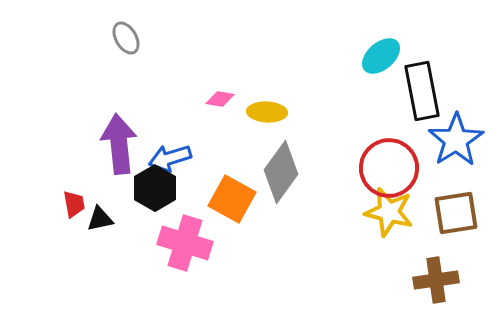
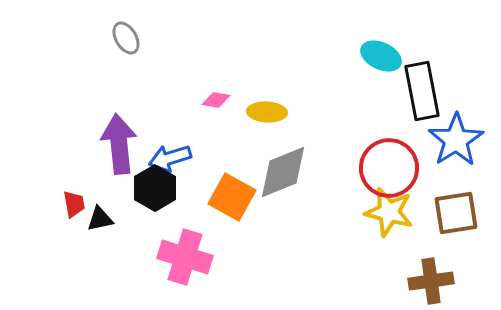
cyan ellipse: rotated 66 degrees clockwise
pink diamond: moved 4 px left, 1 px down
gray diamond: moved 2 px right; rotated 32 degrees clockwise
orange square: moved 2 px up
pink cross: moved 14 px down
brown cross: moved 5 px left, 1 px down
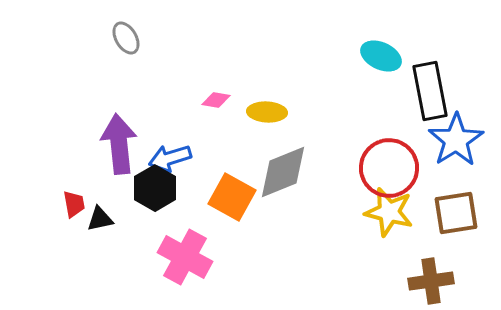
black rectangle: moved 8 px right
pink cross: rotated 12 degrees clockwise
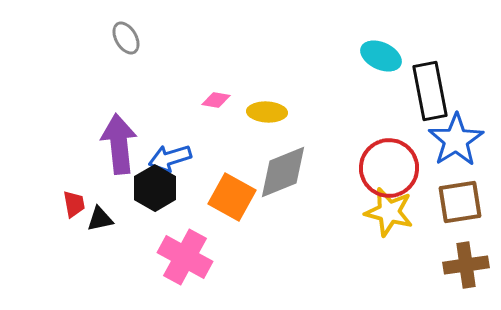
brown square: moved 4 px right, 11 px up
brown cross: moved 35 px right, 16 px up
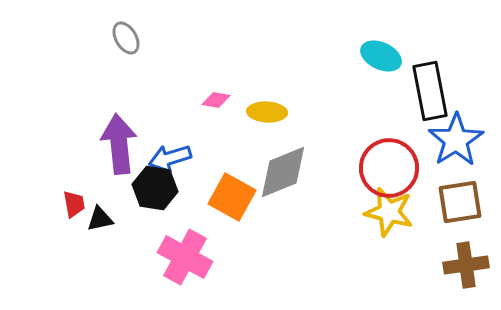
black hexagon: rotated 21 degrees counterclockwise
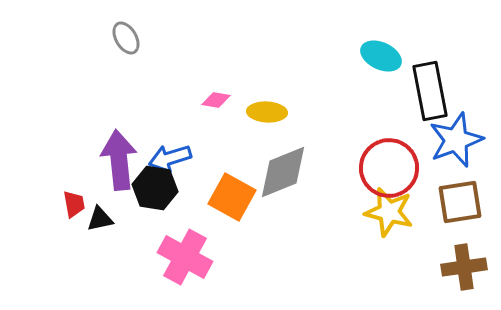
blue star: rotated 12 degrees clockwise
purple arrow: moved 16 px down
brown cross: moved 2 px left, 2 px down
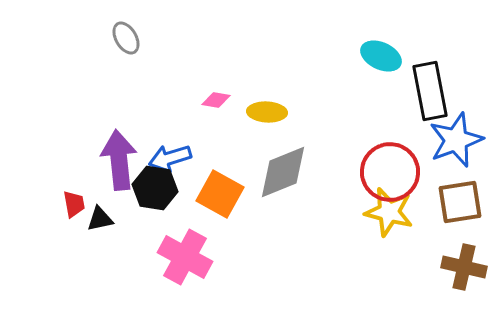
red circle: moved 1 px right, 4 px down
orange square: moved 12 px left, 3 px up
brown cross: rotated 21 degrees clockwise
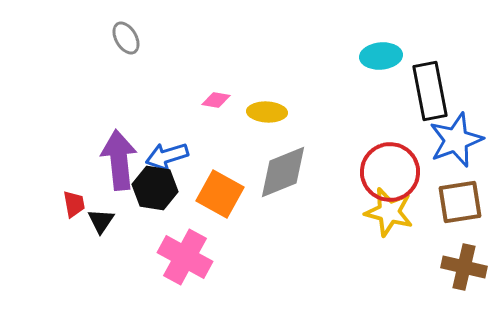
cyan ellipse: rotated 30 degrees counterclockwise
blue arrow: moved 3 px left, 2 px up
black triangle: moved 1 px right, 2 px down; rotated 44 degrees counterclockwise
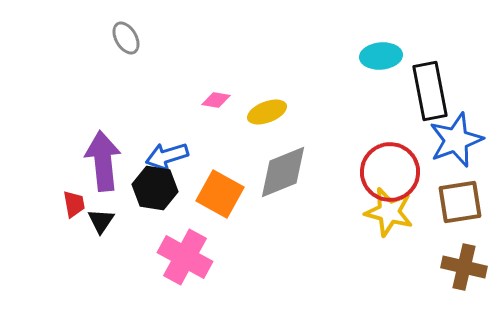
yellow ellipse: rotated 24 degrees counterclockwise
purple arrow: moved 16 px left, 1 px down
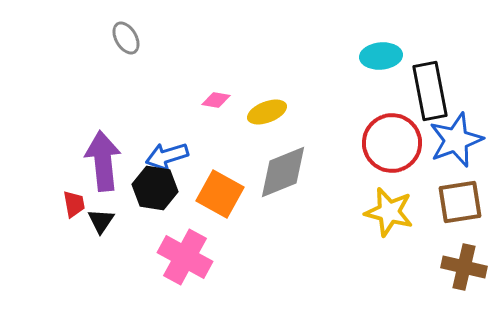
red circle: moved 2 px right, 29 px up
